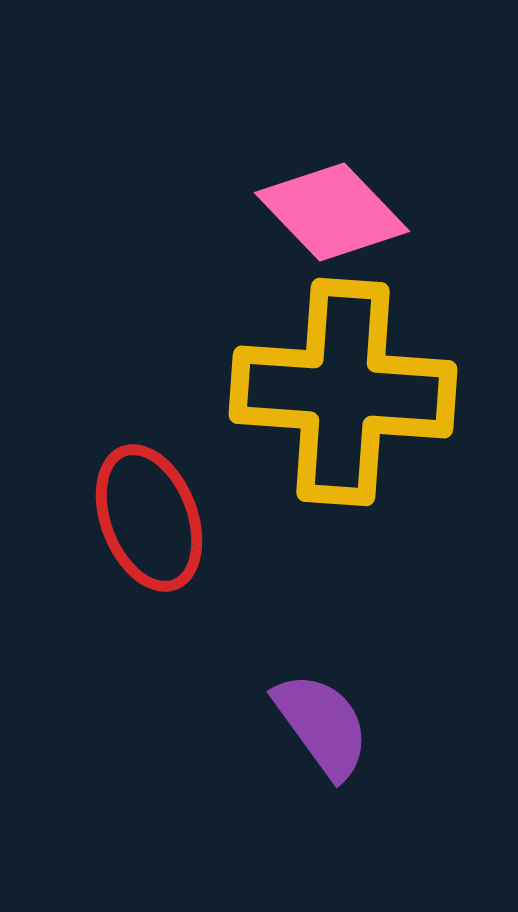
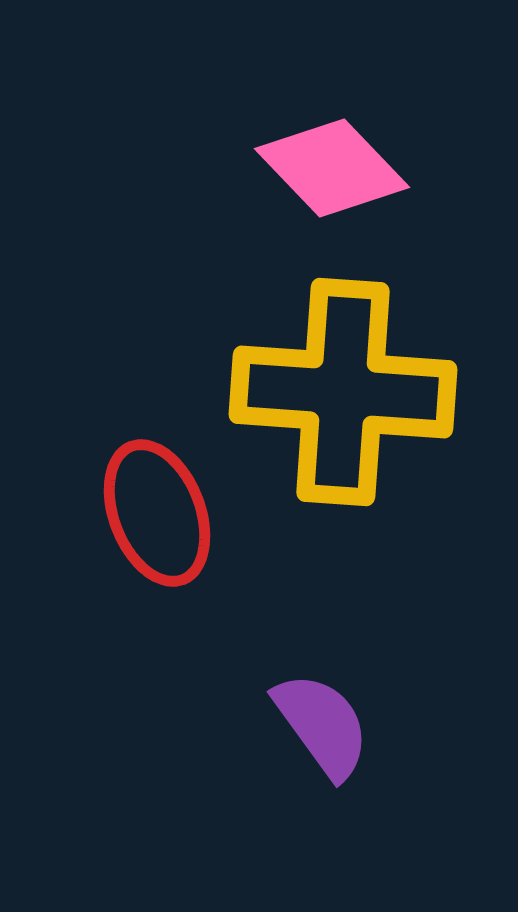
pink diamond: moved 44 px up
red ellipse: moved 8 px right, 5 px up
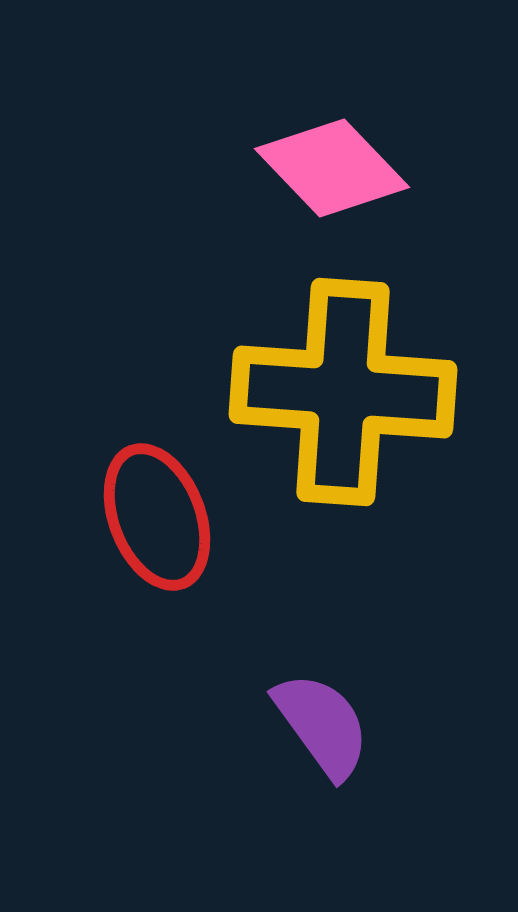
red ellipse: moved 4 px down
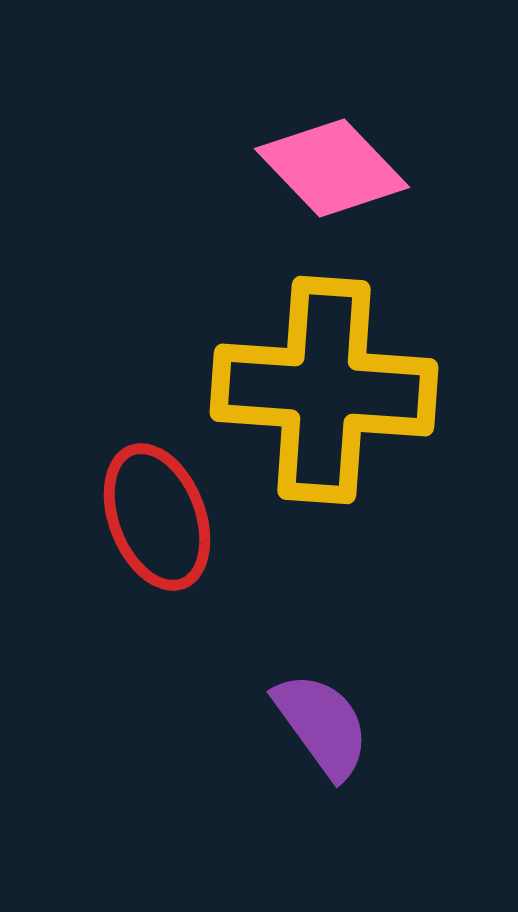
yellow cross: moved 19 px left, 2 px up
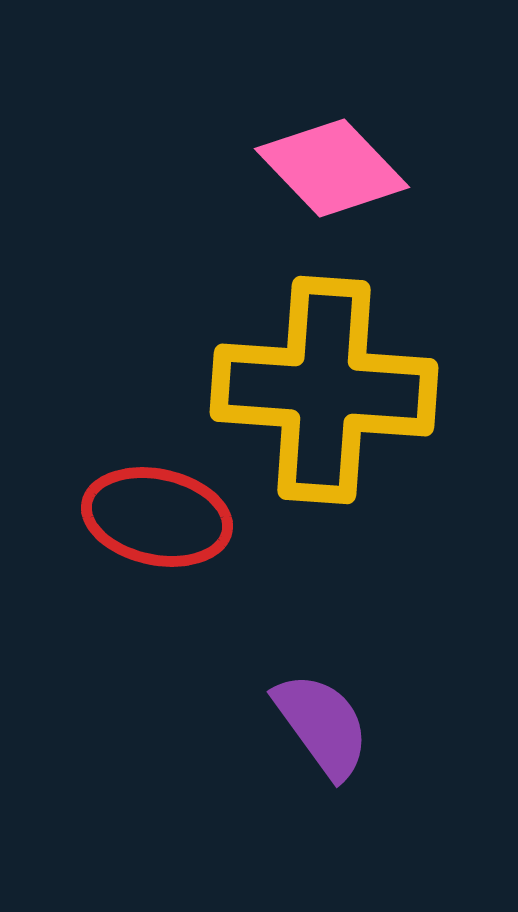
red ellipse: rotated 57 degrees counterclockwise
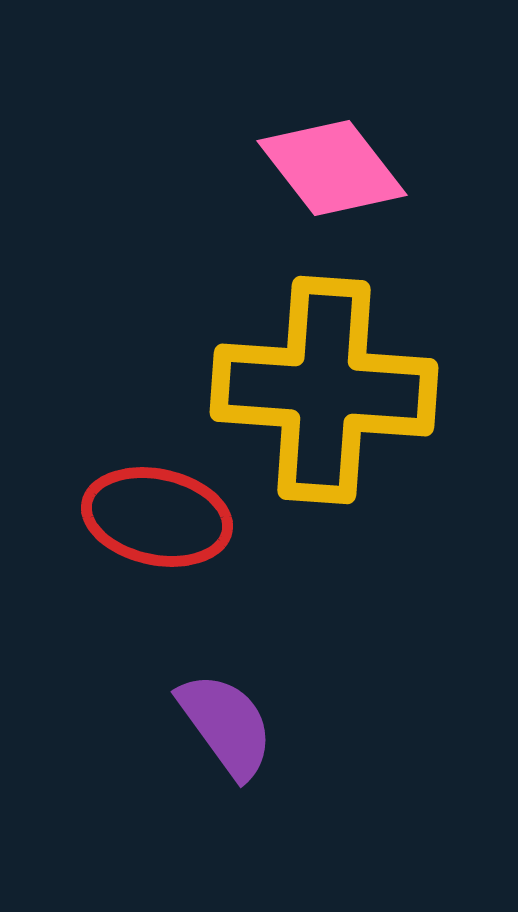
pink diamond: rotated 6 degrees clockwise
purple semicircle: moved 96 px left
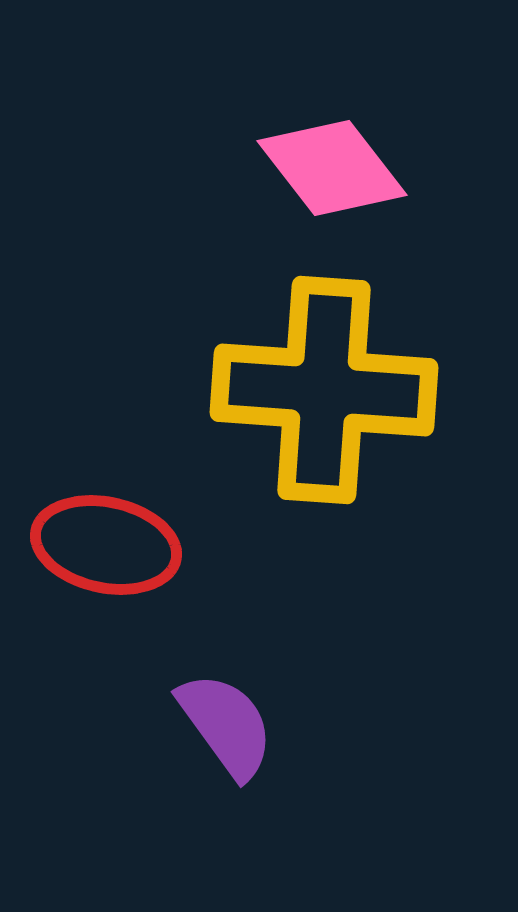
red ellipse: moved 51 px left, 28 px down
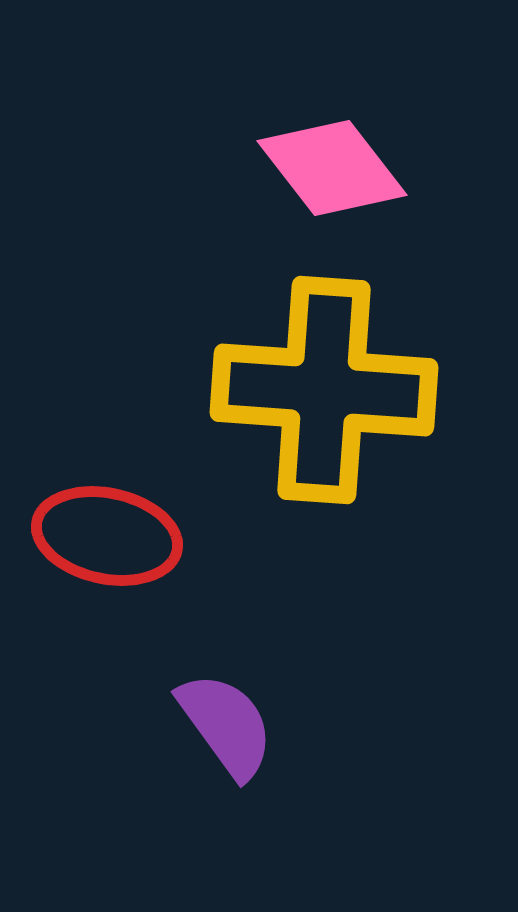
red ellipse: moved 1 px right, 9 px up
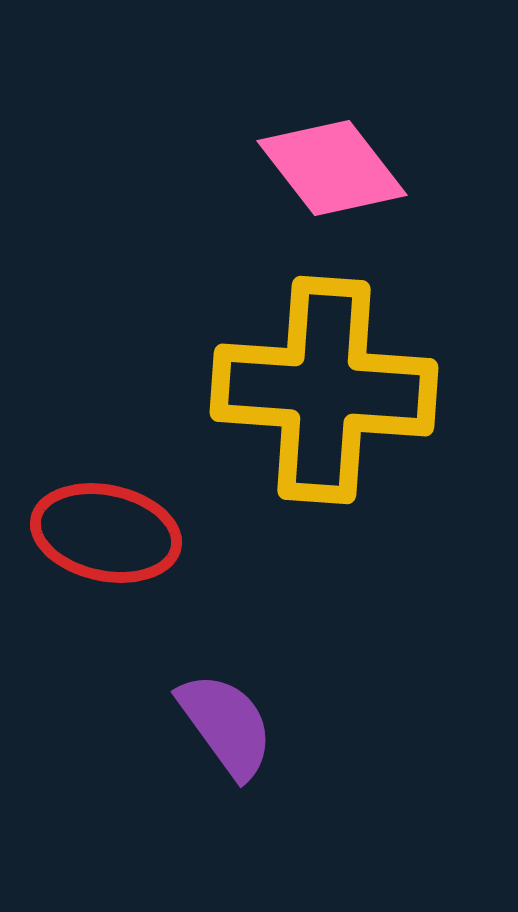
red ellipse: moved 1 px left, 3 px up
